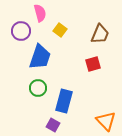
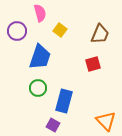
purple circle: moved 4 px left
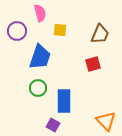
yellow square: rotated 32 degrees counterclockwise
blue rectangle: rotated 15 degrees counterclockwise
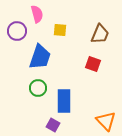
pink semicircle: moved 3 px left, 1 px down
red square: rotated 35 degrees clockwise
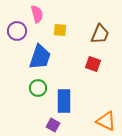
orange triangle: rotated 20 degrees counterclockwise
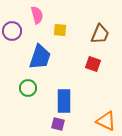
pink semicircle: moved 1 px down
purple circle: moved 5 px left
green circle: moved 10 px left
purple square: moved 5 px right, 1 px up; rotated 16 degrees counterclockwise
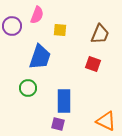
pink semicircle: rotated 36 degrees clockwise
purple circle: moved 5 px up
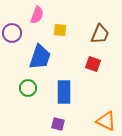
purple circle: moved 7 px down
blue rectangle: moved 9 px up
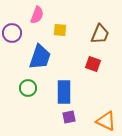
purple square: moved 11 px right, 7 px up; rotated 24 degrees counterclockwise
